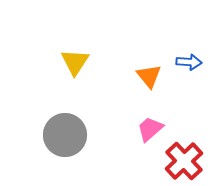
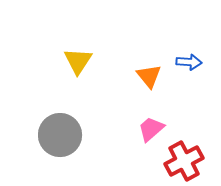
yellow triangle: moved 3 px right, 1 px up
pink trapezoid: moved 1 px right
gray circle: moved 5 px left
red cross: rotated 15 degrees clockwise
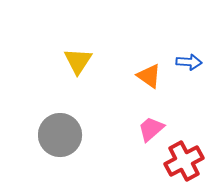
orange triangle: rotated 16 degrees counterclockwise
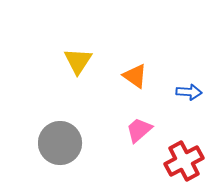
blue arrow: moved 30 px down
orange triangle: moved 14 px left
pink trapezoid: moved 12 px left, 1 px down
gray circle: moved 8 px down
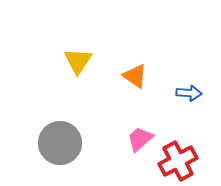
blue arrow: moved 1 px down
pink trapezoid: moved 1 px right, 9 px down
red cross: moved 6 px left
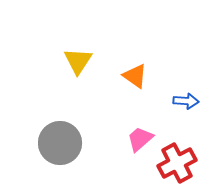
blue arrow: moved 3 px left, 8 px down
red cross: moved 1 px left, 2 px down
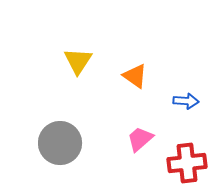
red cross: moved 10 px right; rotated 21 degrees clockwise
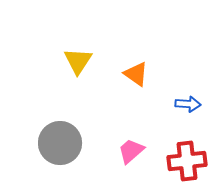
orange triangle: moved 1 px right, 2 px up
blue arrow: moved 2 px right, 3 px down
pink trapezoid: moved 9 px left, 12 px down
red cross: moved 2 px up
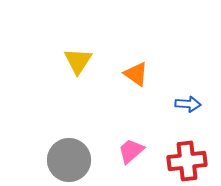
gray circle: moved 9 px right, 17 px down
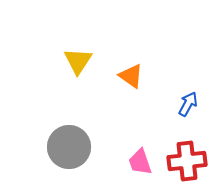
orange triangle: moved 5 px left, 2 px down
blue arrow: rotated 65 degrees counterclockwise
pink trapezoid: moved 9 px right, 11 px down; rotated 68 degrees counterclockwise
gray circle: moved 13 px up
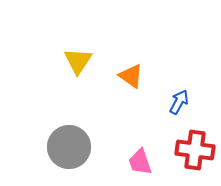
blue arrow: moved 9 px left, 2 px up
red cross: moved 8 px right, 11 px up; rotated 15 degrees clockwise
